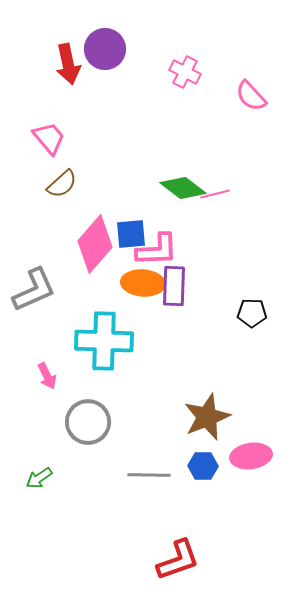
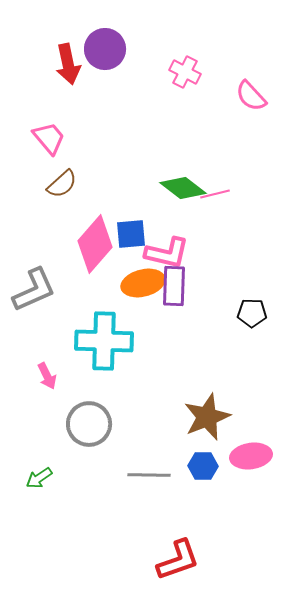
pink L-shape: moved 10 px right, 3 px down; rotated 15 degrees clockwise
orange ellipse: rotated 18 degrees counterclockwise
gray circle: moved 1 px right, 2 px down
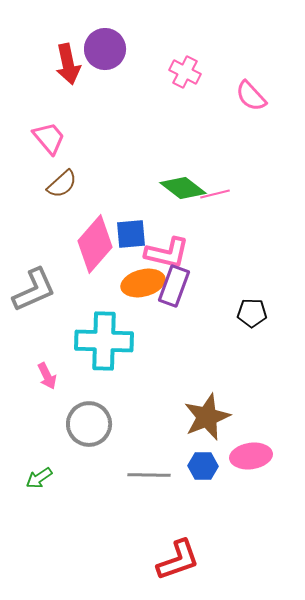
purple rectangle: rotated 18 degrees clockwise
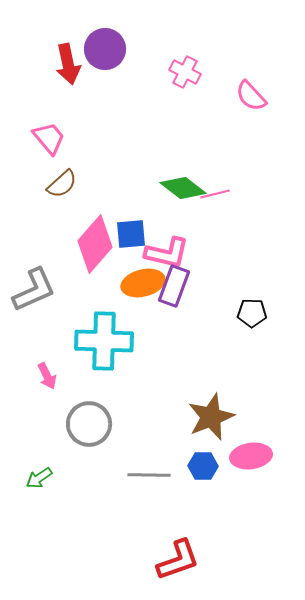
brown star: moved 4 px right
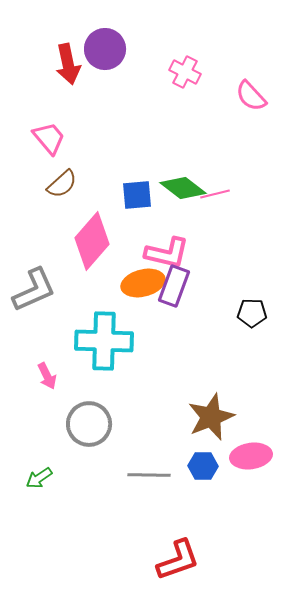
blue square: moved 6 px right, 39 px up
pink diamond: moved 3 px left, 3 px up
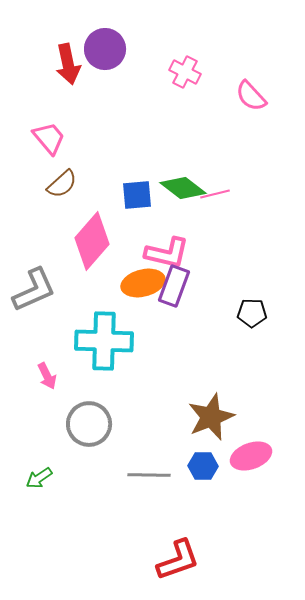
pink ellipse: rotated 12 degrees counterclockwise
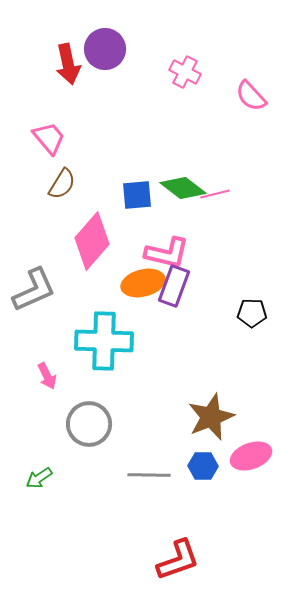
brown semicircle: rotated 16 degrees counterclockwise
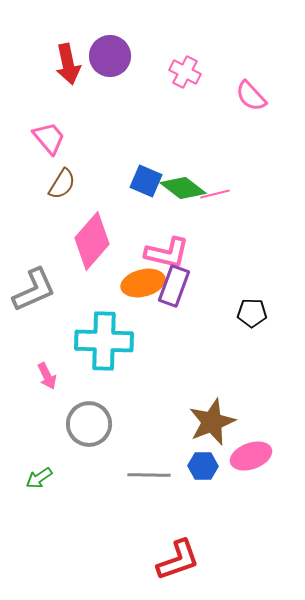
purple circle: moved 5 px right, 7 px down
blue square: moved 9 px right, 14 px up; rotated 28 degrees clockwise
brown star: moved 1 px right, 5 px down
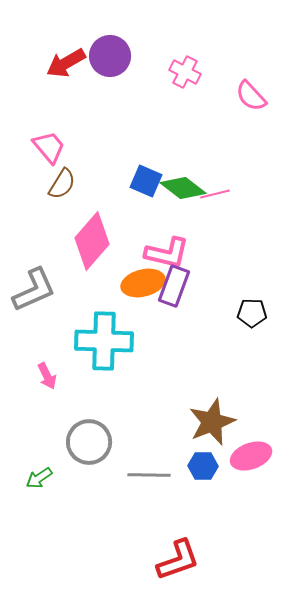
red arrow: moved 2 px left, 1 px up; rotated 72 degrees clockwise
pink trapezoid: moved 9 px down
gray circle: moved 18 px down
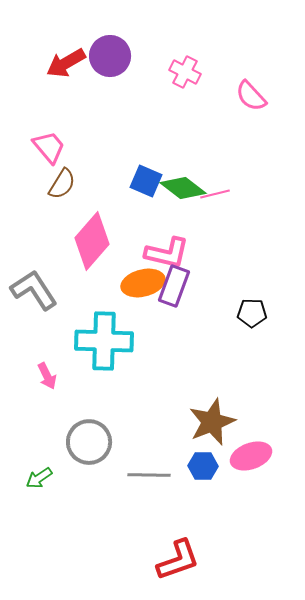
gray L-shape: rotated 99 degrees counterclockwise
